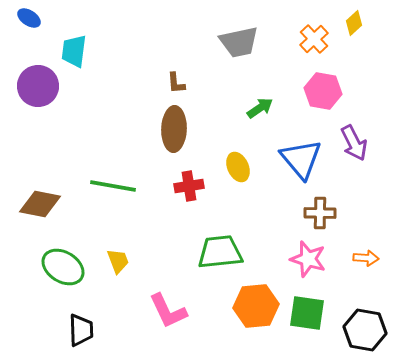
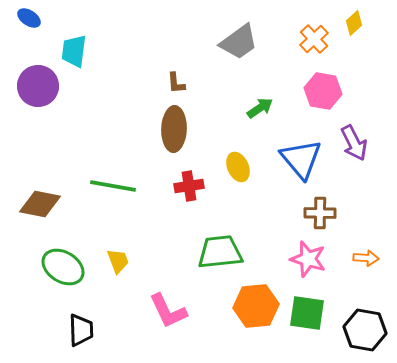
gray trapezoid: rotated 24 degrees counterclockwise
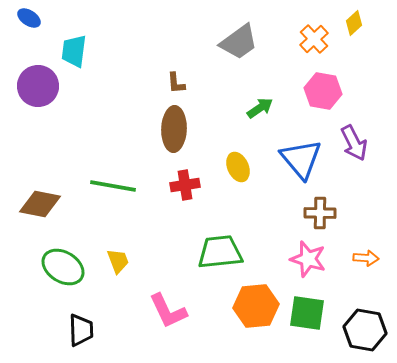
red cross: moved 4 px left, 1 px up
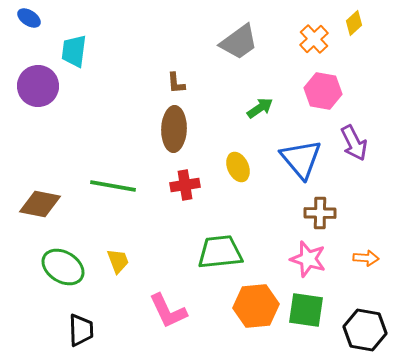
green square: moved 1 px left, 3 px up
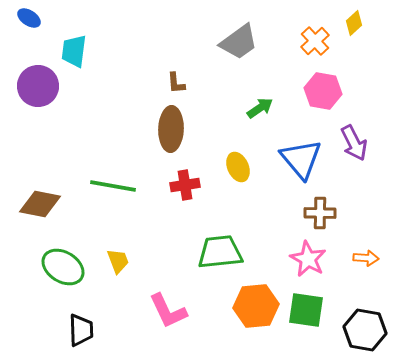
orange cross: moved 1 px right, 2 px down
brown ellipse: moved 3 px left
pink star: rotated 12 degrees clockwise
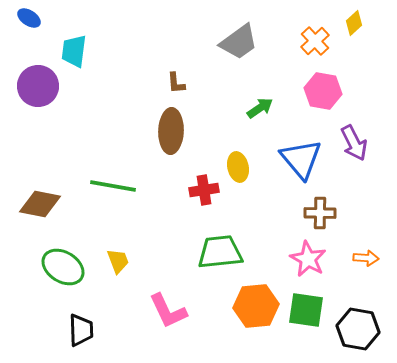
brown ellipse: moved 2 px down
yellow ellipse: rotated 12 degrees clockwise
red cross: moved 19 px right, 5 px down
black hexagon: moved 7 px left, 1 px up
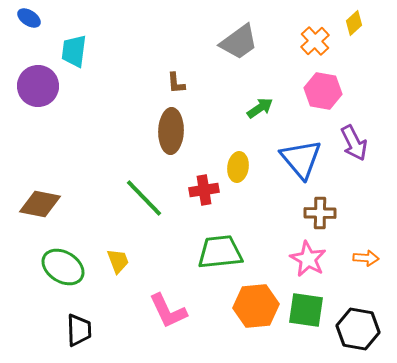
yellow ellipse: rotated 20 degrees clockwise
green line: moved 31 px right, 12 px down; rotated 36 degrees clockwise
black trapezoid: moved 2 px left
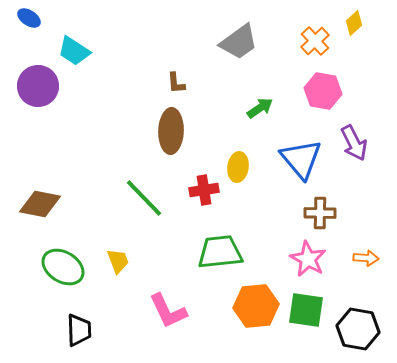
cyan trapezoid: rotated 64 degrees counterclockwise
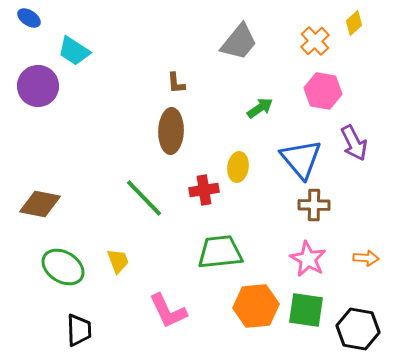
gray trapezoid: rotated 15 degrees counterclockwise
brown cross: moved 6 px left, 8 px up
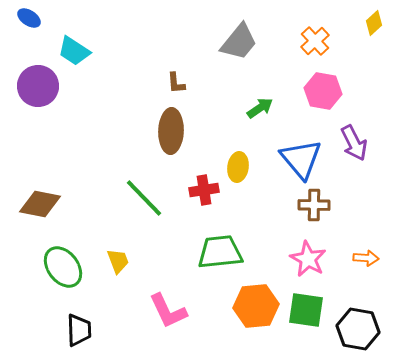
yellow diamond: moved 20 px right
green ellipse: rotated 21 degrees clockwise
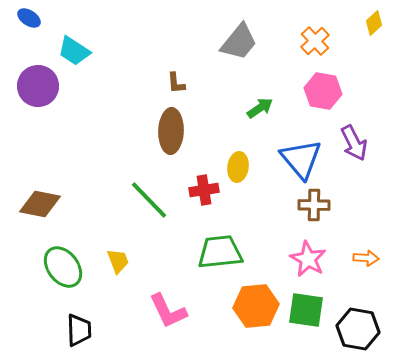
green line: moved 5 px right, 2 px down
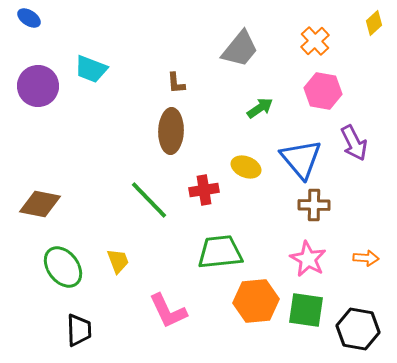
gray trapezoid: moved 1 px right, 7 px down
cyan trapezoid: moved 17 px right, 18 px down; rotated 12 degrees counterclockwise
yellow ellipse: moved 8 px right; rotated 76 degrees counterclockwise
orange hexagon: moved 5 px up
